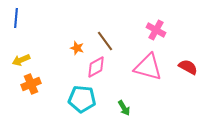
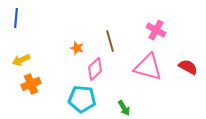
brown line: moved 5 px right; rotated 20 degrees clockwise
pink diamond: moved 1 px left, 2 px down; rotated 15 degrees counterclockwise
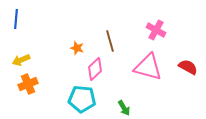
blue line: moved 1 px down
orange cross: moved 3 px left
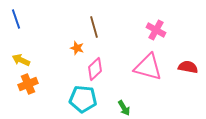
blue line: rotated 24 degrees counterclockwise
brown line: moved 16 px left, 14 px up
yellow arrow: rotated 48 degrees clockwise
red semicircle: rotated 18 degrees counterclockwise
cyan pentagon: moved 1 px right
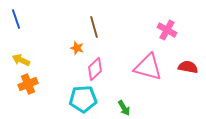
pink cross: moved 11 px right
cyan pentagon: rotated 8 degrees counterclockwise
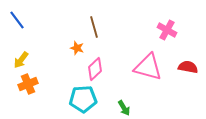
blue line: moved 1 px right, 1 px down; rotated 18 degrees counterclockwise
yellow arrow: rotated 78 degrees counterclockwise
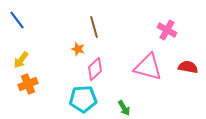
orange star: moved 1 px right, 1 px down
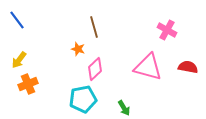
yellow arrow: moved 2 px left
cyan pentagon: rotated 8 degrees counterclockwise
